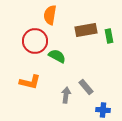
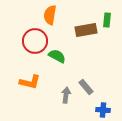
green rectangle: moved 2 px left, 16 px up; rotated 16 degrees clockwise
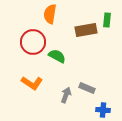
orange semicircle: moved 1 px up
red circle: moved 2 px left, 1 px down
orange L-shape: moved 2 px right, 1 px down; rotated 20 degrees clockwise
gray rectangle: moved 1 px right, 1 px down; rotated 28 degrees counterclockwise
gray arrow: rotated 14 degrees clockwise
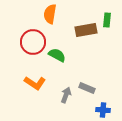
green semicircle: moved 1 px up
orange L-shape: moved 3 px right
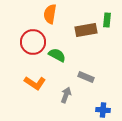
gray rectangle: moved 1 px left, 11 px up
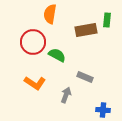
gray rectangle: moved 1 px left
